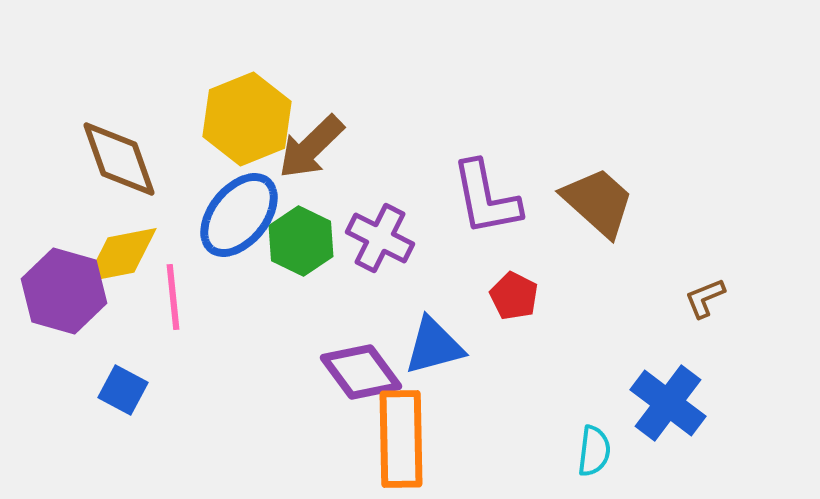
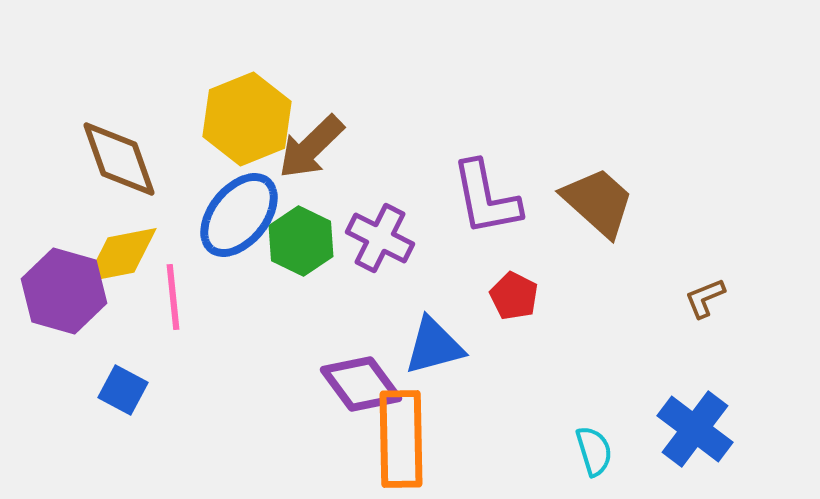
purple diamond: moved 12 px down
blue cross: moved 27 px right, 26 px down
cyan semicircle: rotated 24 degrees counterclockwise
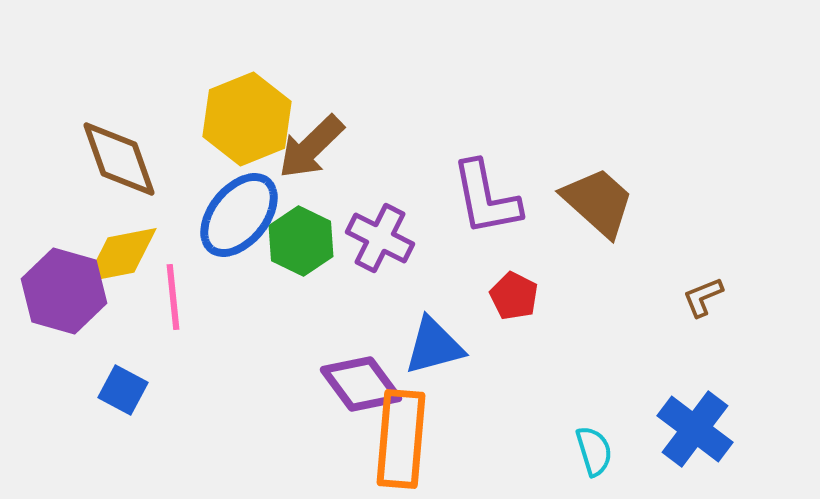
brown L-shape: moved 2 px left, 1 px up
orange rectangle: rotated 6 degrees clockwise
